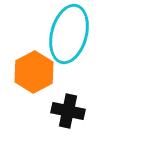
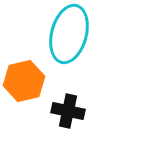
orange hexagon: moved 10 px left, 9 px down; rotated 15 degrees clockwise
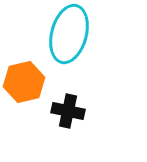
orange hexagon: moved 1 px down
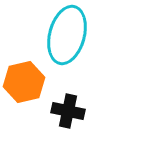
cyan ellipse: moved 2 px left, 1 px down
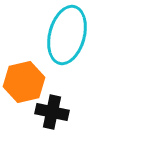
black cross: moved 16 px left, 1 px down
